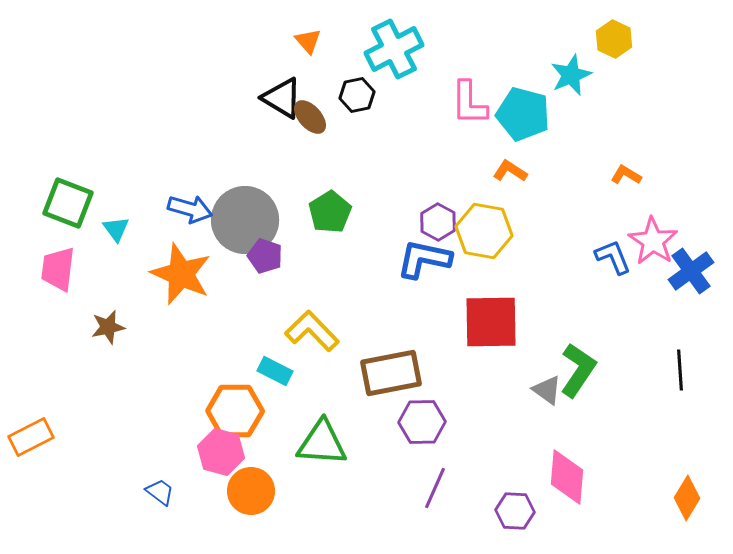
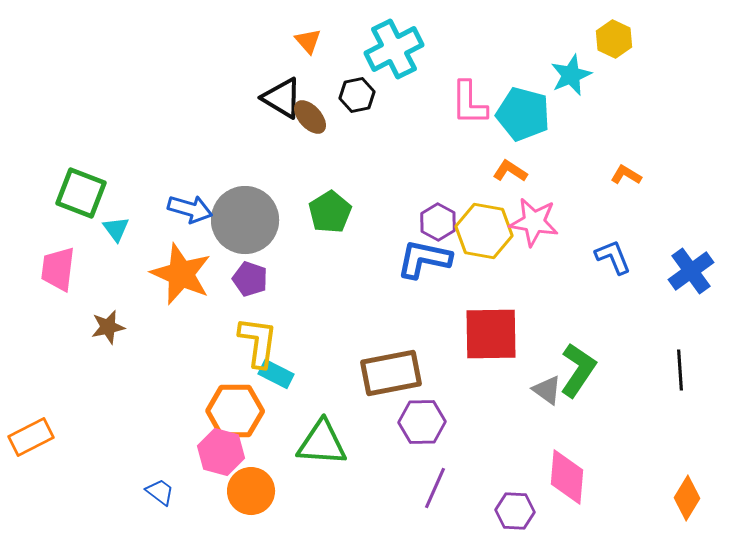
green square at (68, 203): moved 13 px right, 10 px up
pink star at (653, 241): moved 119 px left, 19 px up; rotated 24 degrees counterclockwise
purple pentagon at (265, 256): moved 15 px left, 23 px down
red square at (491, 322): moved 12 px down
yellow L-shape at (312, 331): moved 54 px left, 11 px down; rotated 52 degrees clockwise
cyan rectangle at (275, 371): moved 1 px right, 3 px down
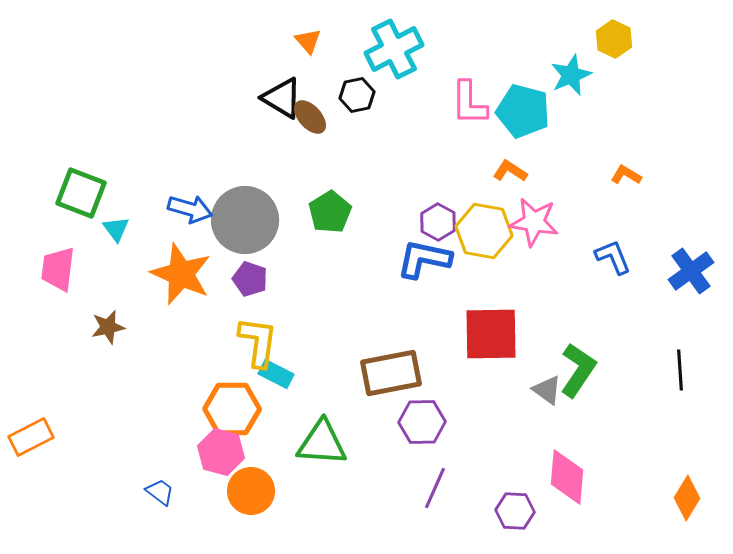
cyan pentagon at (523, 114): moved 3 px up
orange hexagon at (235, 411): moved 3 px left, 2 px up
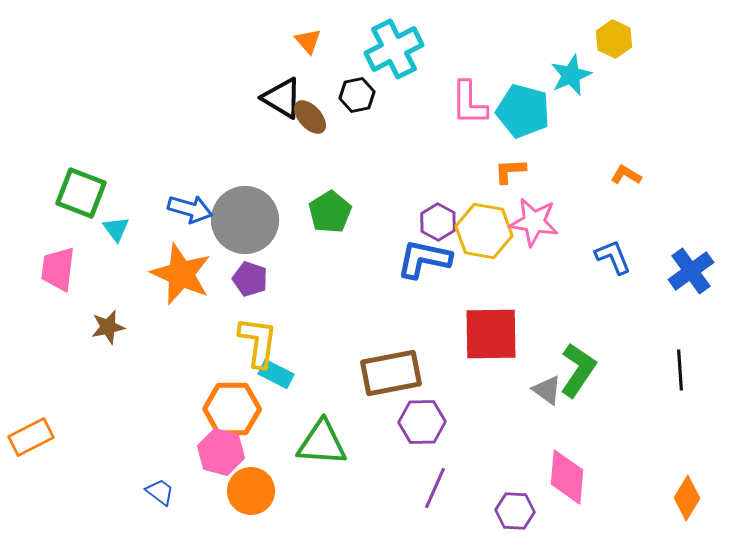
orange L-shape at (510, 171): rotated 36 degrees counterclockwise
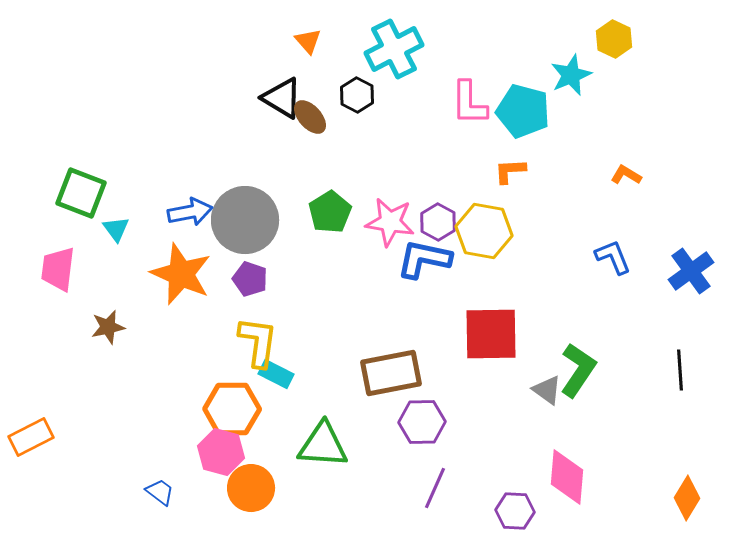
black hexagon at (357, 95): rotated 20 degrees counterclockwise
blue arrow at (190, 209): moved 3 px down; rotated 27 degrees counterclockwise
pink star at (534, 222): moved 144 px left
green triangle at (322, 443): moved 1 px right, 2 px down
orange circle at (251, 491): moved 3 px up
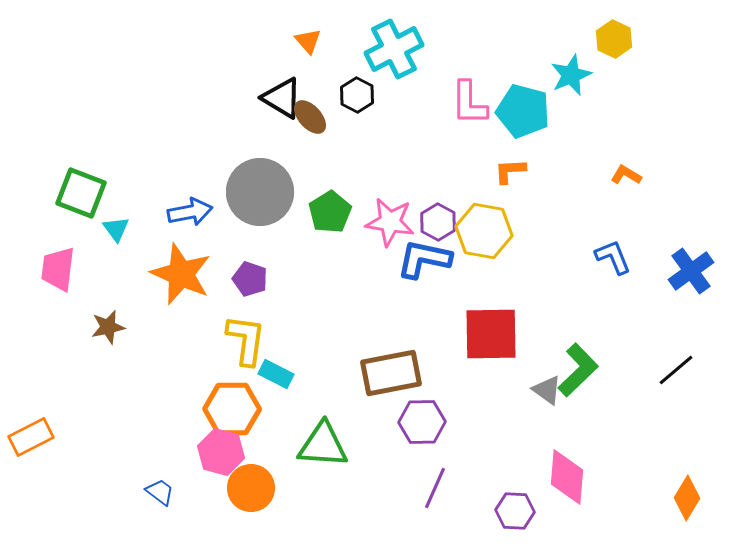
gray circle at (245, 220): moved 15 px right, 28 px up
yellow L-shape at (258, 342): moved 12 px left, 2 px up
green L-shape at (578, 370): rotated 12 degrees clockwise
black line at (680, 370): moved 4 px left; rotated 54 degrees clockwise
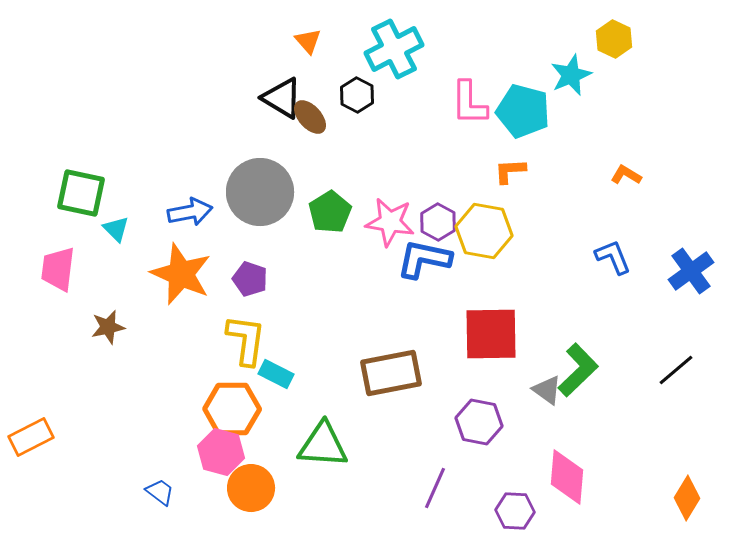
green square at (81, 193): rotated 9 degrees counterclockwise
cyan triangle at (116, 229): rotated 8 degrees counterclockwise
purple hexagon at (422, 422): moved 57 px right; rotated 12 degrees clockwise
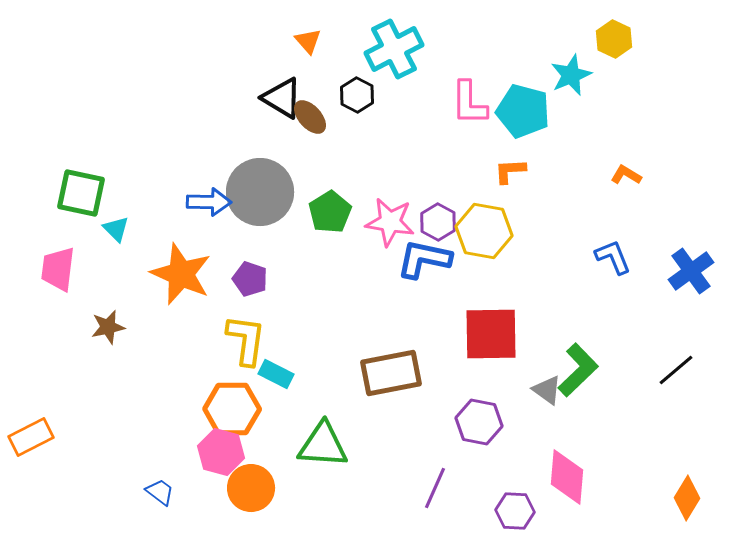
blue arrow at (190, 212): moved 19 px right, 10 px up; rotated 12 degrees clockwise
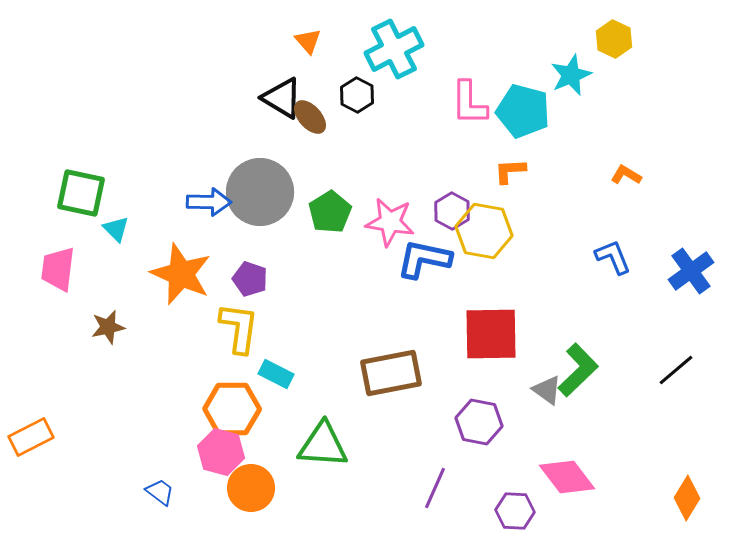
purple hexagon at (438, 222): moved 14 px right, 11 px up
yellow L-shape at (246, 340): moved 7 px left, 12 px up
pink diamond at (567, 477): rotated 42 degrees counterclockwise
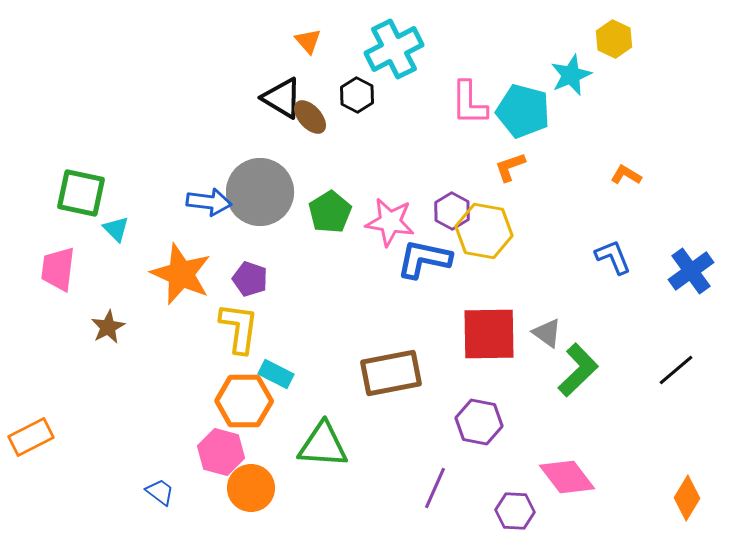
orange L-shape at (510, 171): moved 4 px up; rotated 16 degrees counterclockwise
blue arrow at (209, 202): rotated 6 degrees clockwise
brown star at (108, 327): rotated 16 degrees counterclockwise
red square at (491, 334): moved 2 px left
gray triangle at (547, 390): moved 57 px up
orange hexagon at (232, 409): moved 12 px right, 8 px up
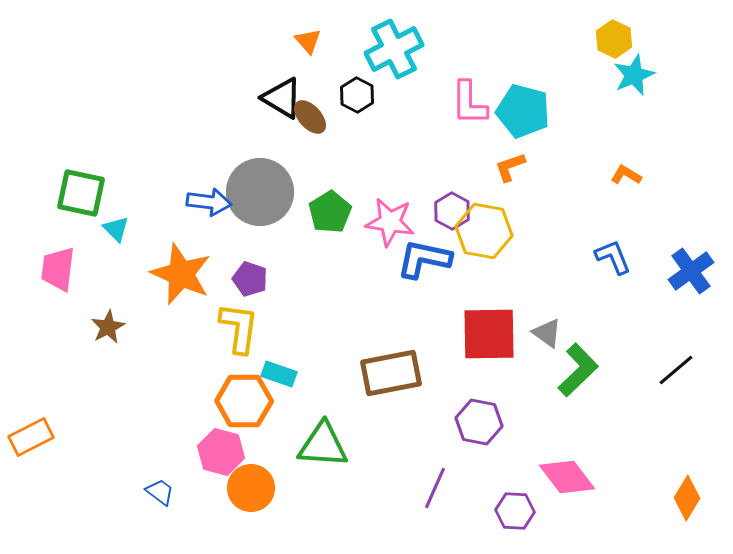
cyan star at (571, 75): moved 63 px right
cyan rectangle at (276, 374): moved 3 px right; rotated 8 degrees counterclockwise
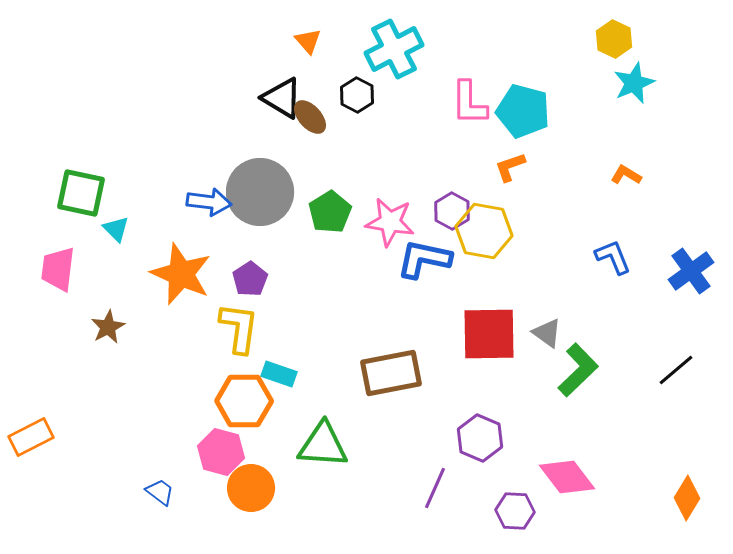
cyan star at (634, 75): moved 8 px down
purple pentagon at (250, 279): rotated 20 degrees clockwise
purple hexagon at (479, 422): moved 1 px right, 16 px down; rotated 12 degrees clockwise
